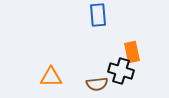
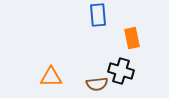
orange rectangle: moved 14 px up
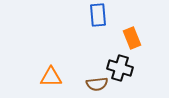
orange rectangle: rotated 10 degrees counterclockwise
black cross: moved 1 px left, 3 px up
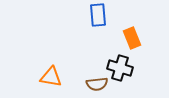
orange triangle: rotated 10 degrees clockwise
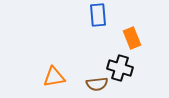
orange triangle: moved 3 px right; rotated 20 degrees counterclockwise
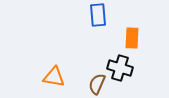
orange rectangle: rotated 25 degrees clockwise
orange triangle: rotated 20 degrees clockwise
brown semicircle: rotated 120 degrees clockwise
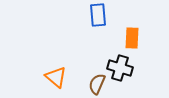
orange triangle: moved 2 px right; rotated 30 degrees clockwise
